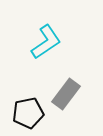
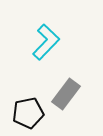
cyan L-shape: rotated 12 degrees counterclockwise
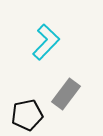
black pentagon: moved 1 px left, 2 px down
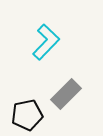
gray rectangle: rotated 8 degrees clockwise
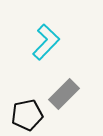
gray rectangle: moved 2 px left
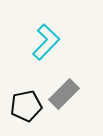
black pentagon: moved 1 px left, 9 px up
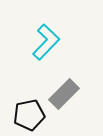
black pentagon: moved 3 px right, 9 px down
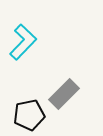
cyan L-shape: moved 23 px left
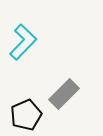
black pentagon: moved 3 px left; rotated 12 degrees counterclockwise
